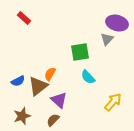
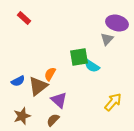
green square: moved 1 px left, 5 px down
cyan semicircle: moved 4 px right, 11 px up; rotated 14 degrees counterclockwise
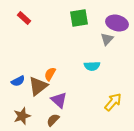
green square: moved 39 px up
cyan semicircle: rotated 35 degrees counterclockwise
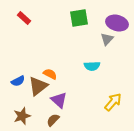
orange semicircle: rotated 88 degrees clockwise
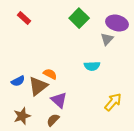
green square: rotated 36 degrees counterclockwise
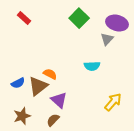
blue semicircle: moved 2 px down
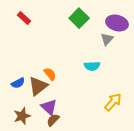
orange semicircle: rotated 24 degrees clockwise
purple triangle: moved 10 px left, 7 px down
